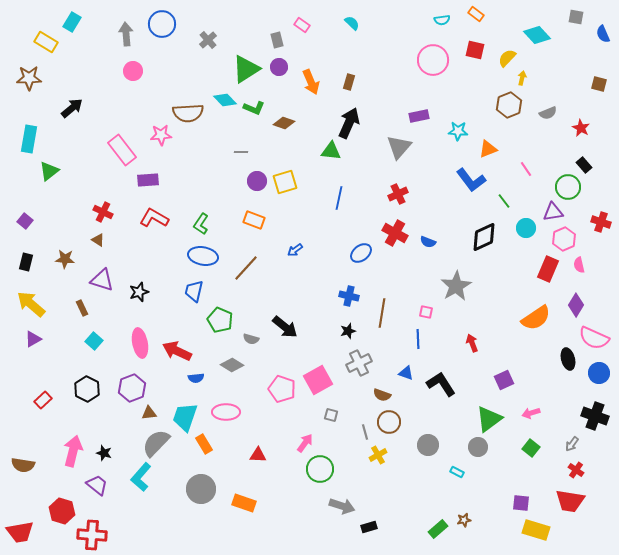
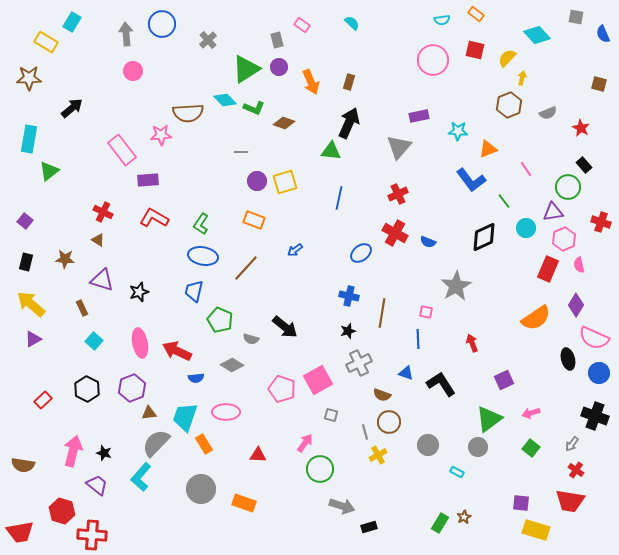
brown star at (464, 520): moved 3 px up; rotated 16 degrees counterclockwise
green rectangle at (438, 529): moved 2 px right, 6 px up; rotated 18 degrees counterclockwise
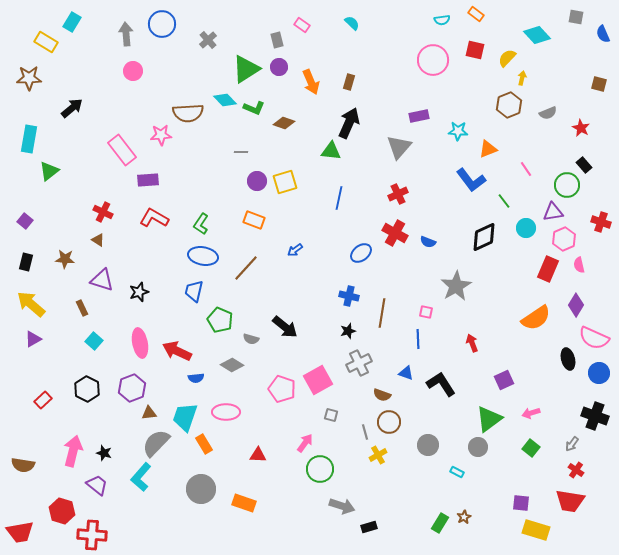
green circle at (568, 187): moved 1 px left, 2 px up
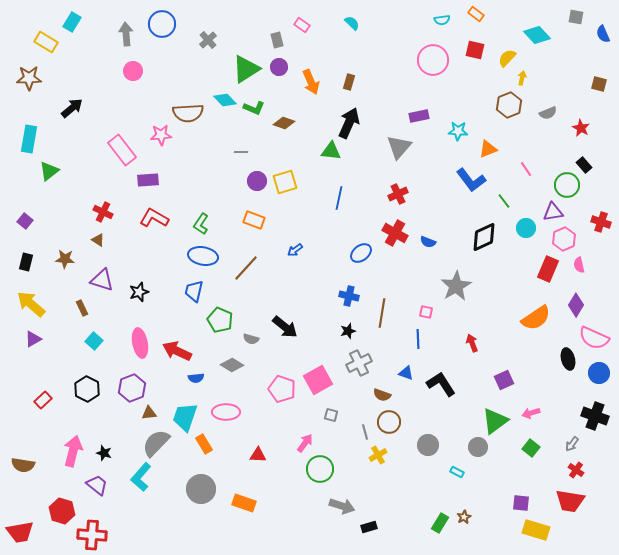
green triangle at (489, 419): moved 6 px right, 2 px down
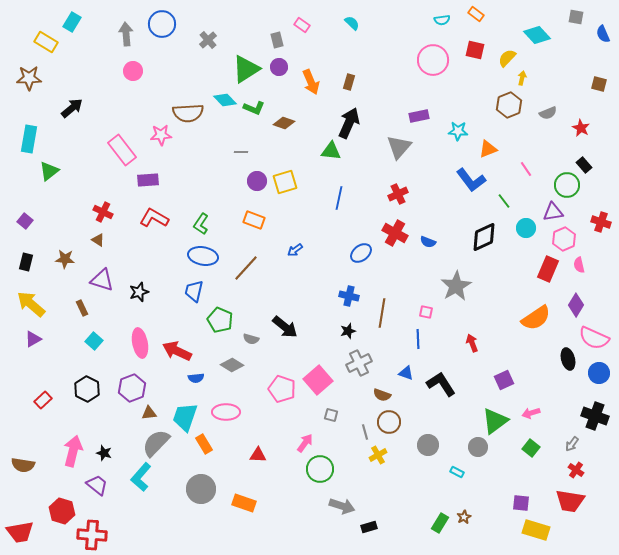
pink square at (318, 380): rotated 12 degrees counterclockwise
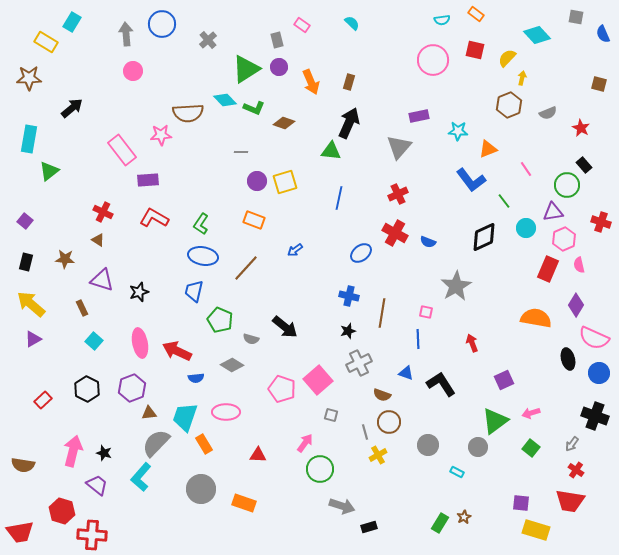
orange semicircle at (536, 318): rotated 136 degrees counterclockwise
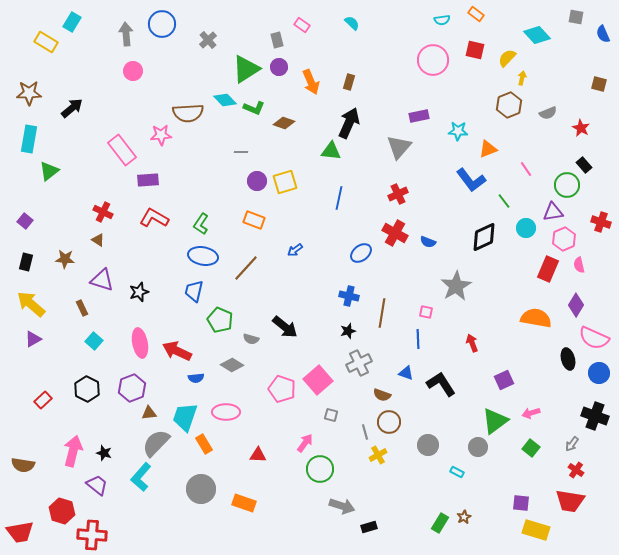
brown star at (29, 78): moved 15 px down
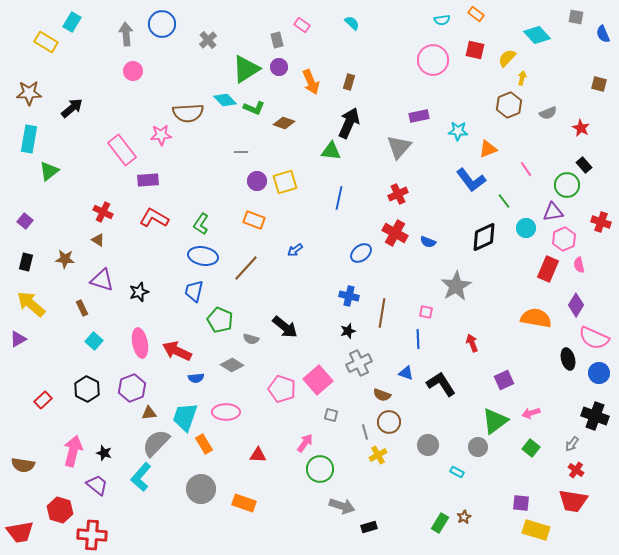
purple triangle at (33, 339): moved 15 px left
red trapezoid at (570, 501): moved 3 px right
red hexagon at (62, 511): moved 2 px left, 1 px up
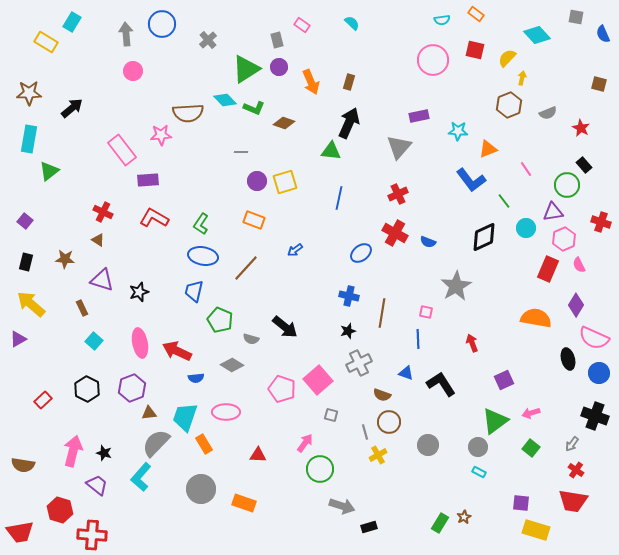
pink semicircle at (579, 265): rotated 14 degrees counterclockwise
cyan rectangle at (457, 472): moved 22 px right
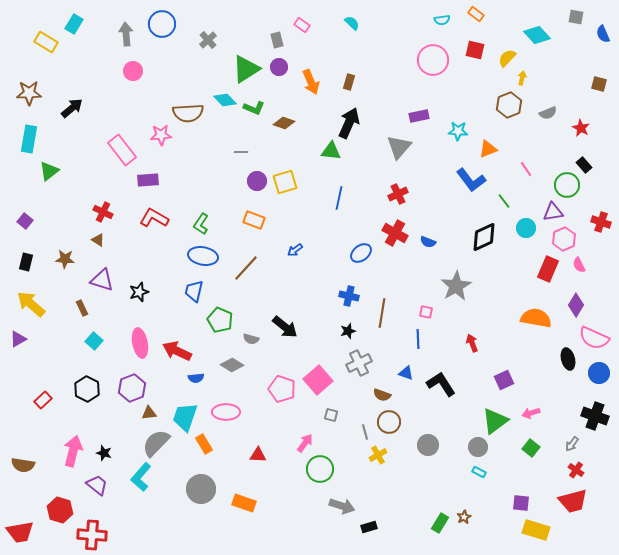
cyan rectangle at (72, 22): moved 2 px right, 2 px down
red trapezoid at (573, 501): rotated 24 degrees counterclockwise
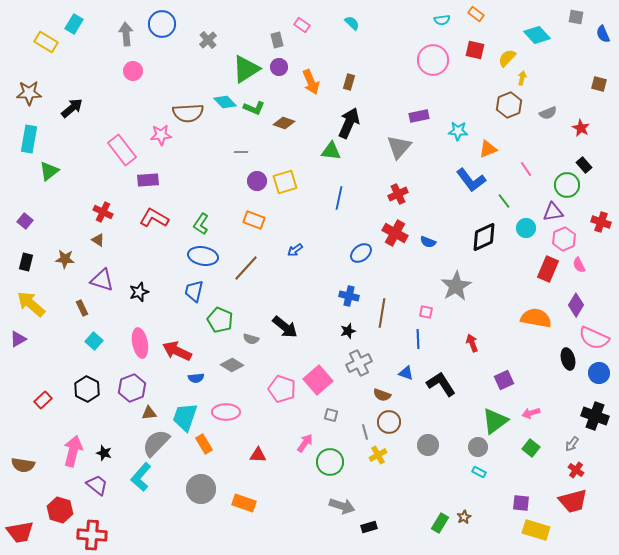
cyan diamond at (225, 100): moved 2 px down
green circle at (320, 469): moved 10 px right, 7 px up
